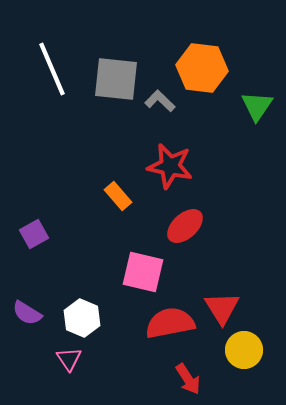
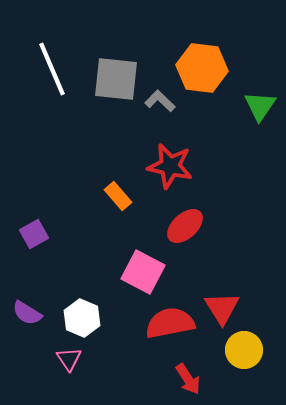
green triangle: moved 3 px right
pink square: rotated 15 degrees clockwise
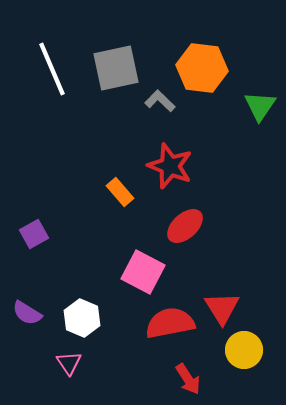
gray square: moved 11 px up; rotated 18 degrees counterclockwise
red star: rotated 9 degrees clockwise
orange rectangle: moved 2 px right, 4 px up
pink triangle: moved 4 px down
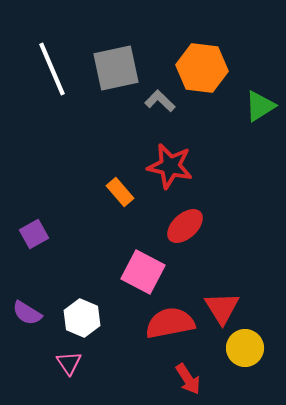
green triangle: rotated 24 degrees clockwise
red star: rotated 9 degrees counterclockwise
yellow circle: moved 1 px right, 2 px up
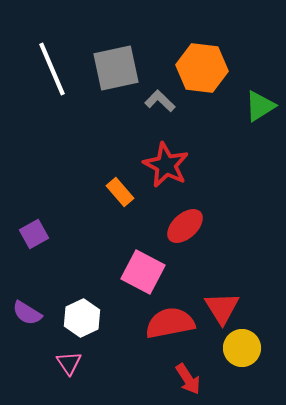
red star: moved 4 px left, 1 px up; rotated 15 degrees clockwise
white hexagon: rotated 12 degrees clockwise
yellow circle: moved 3 px left
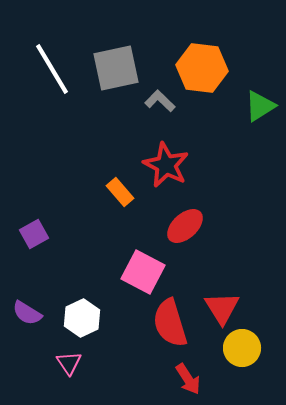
white line: rotated 8 degrees counterclockwise
red semicircle: rotated 96 degrees counterclockwise
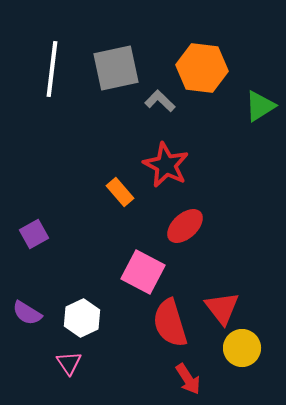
white line: rotated 38 degrees clockwise
red triangle: rotated 6 degrees counterclockwise
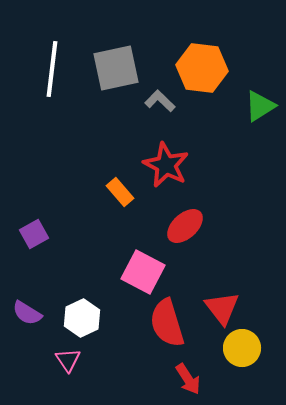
red semicircle: moved 3 px left
pink triangle: moved 1 px left, 3 px up
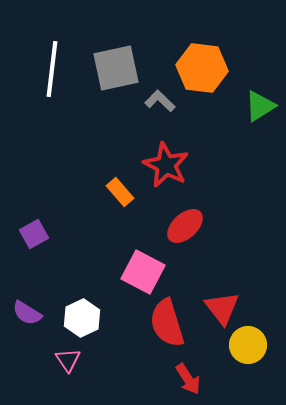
yellow circle: moved 6 px right, 3 px up
